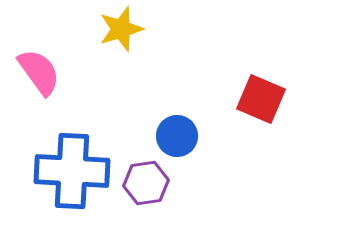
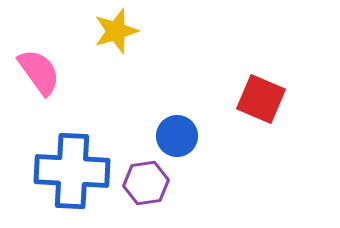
yellow star: moved 5 px left, 2 px down
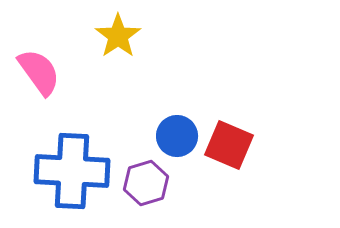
yellow star: moved 2 px right, 5 px down; rotated 18 degrees counterclockwise
red square: moved 32 px left, 46 px down
purple hexagon: rotated 9 degrees counterclockwise
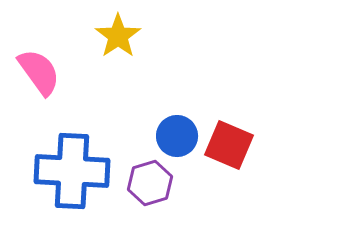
purple hexagon: moved 4 px right
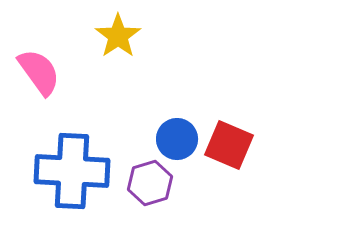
blue circle: moved 3 px down
